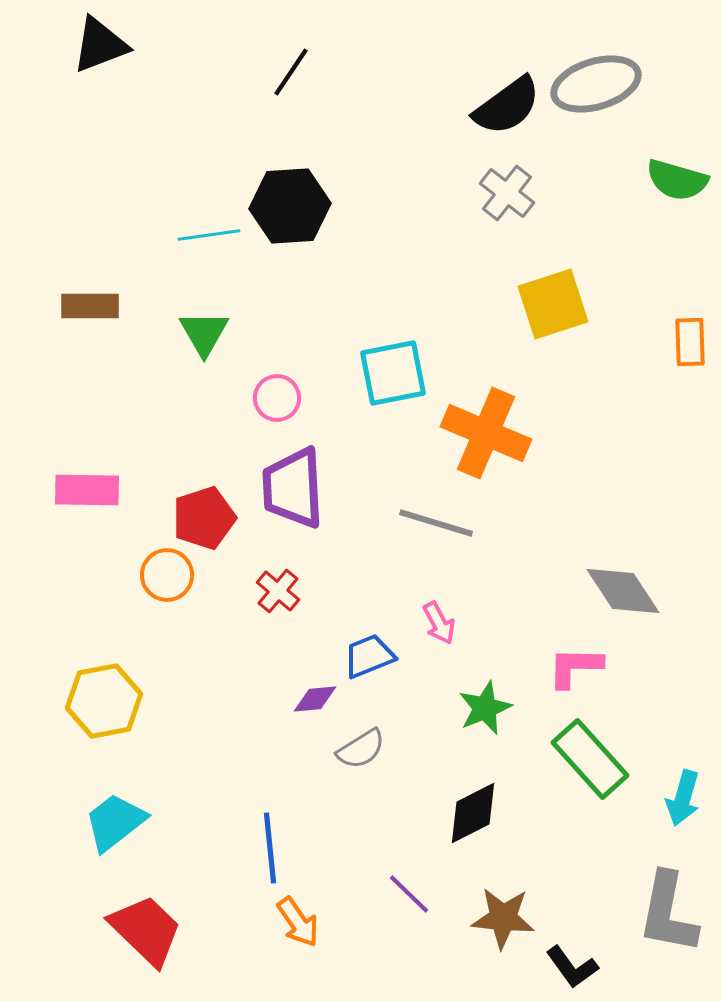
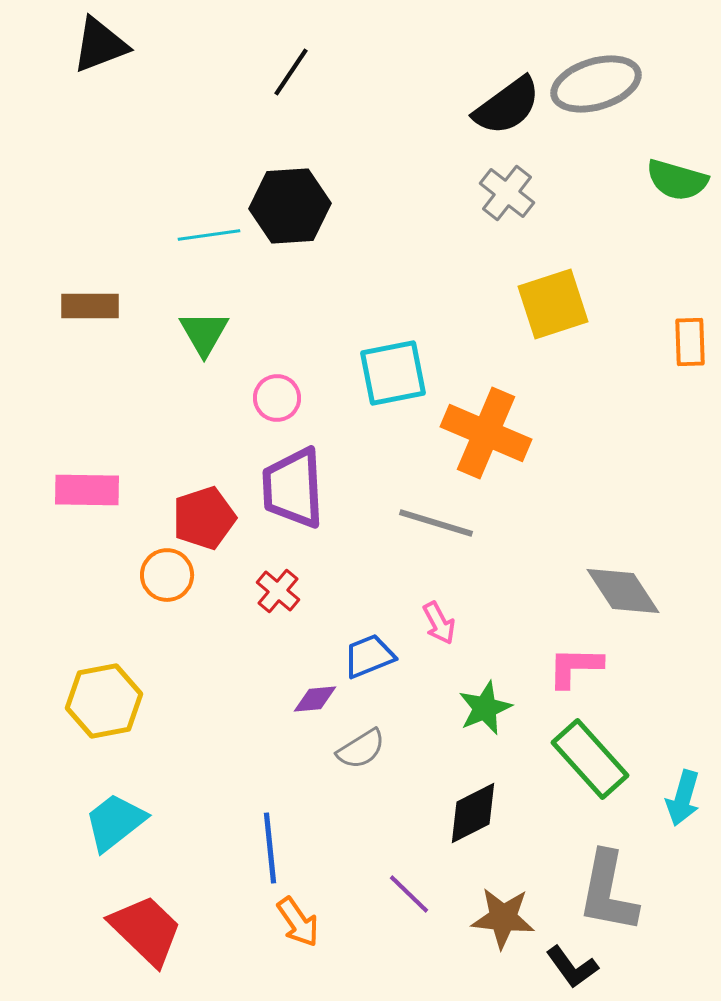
gray L-shape: moved 60 px left, 21 px up
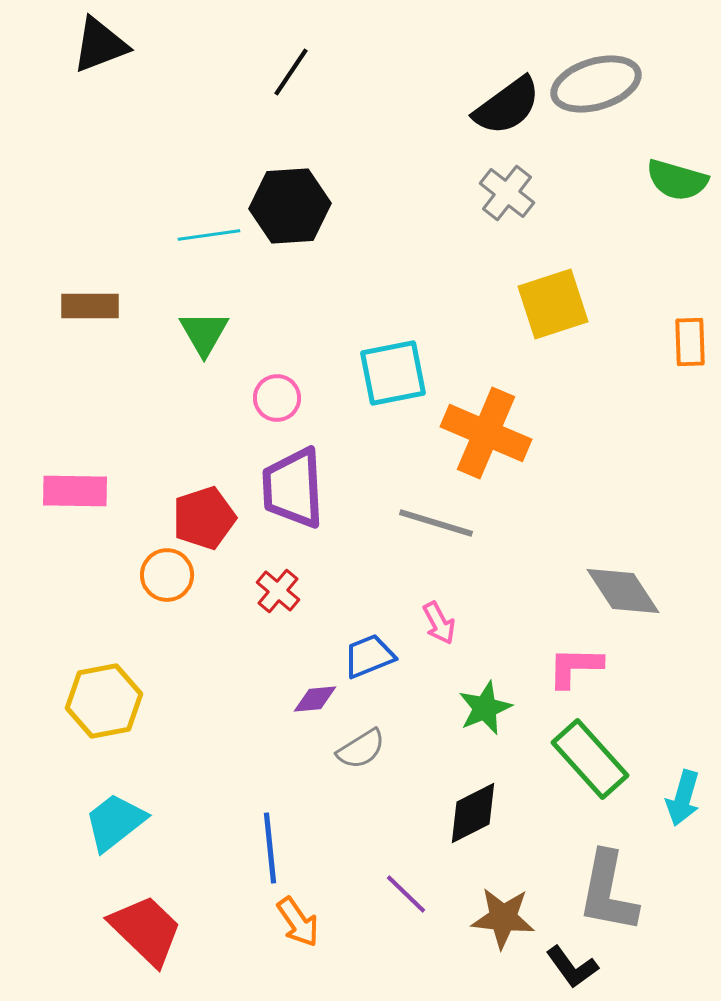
pink rectangle: moved 12 px left, 1 px down
purple line: moved 3 px left
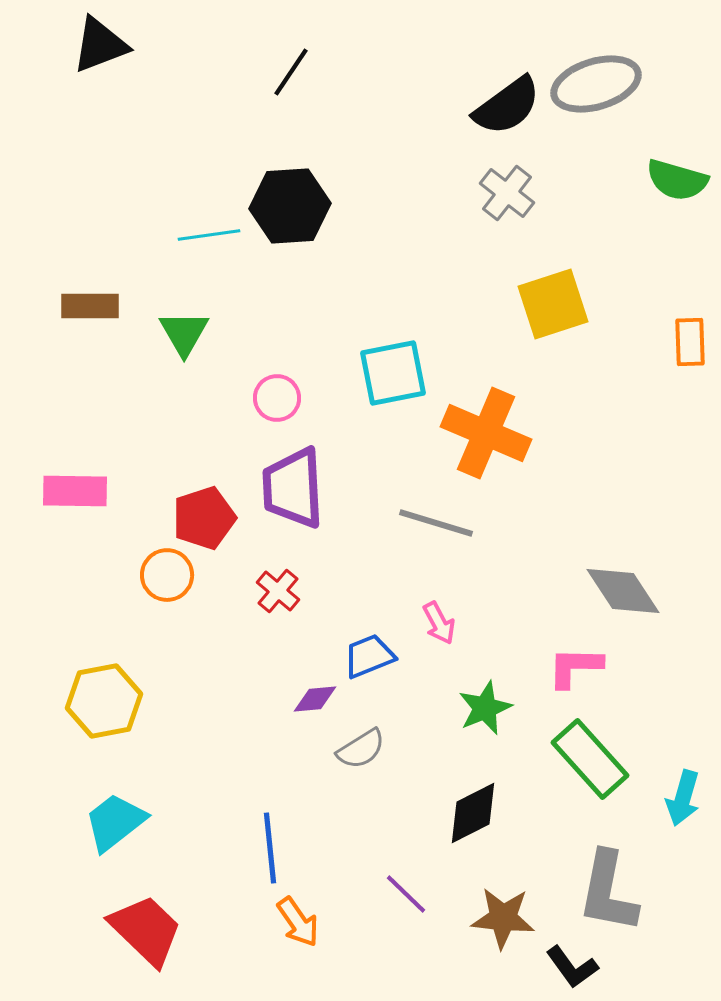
green triangle: moved 20 px left
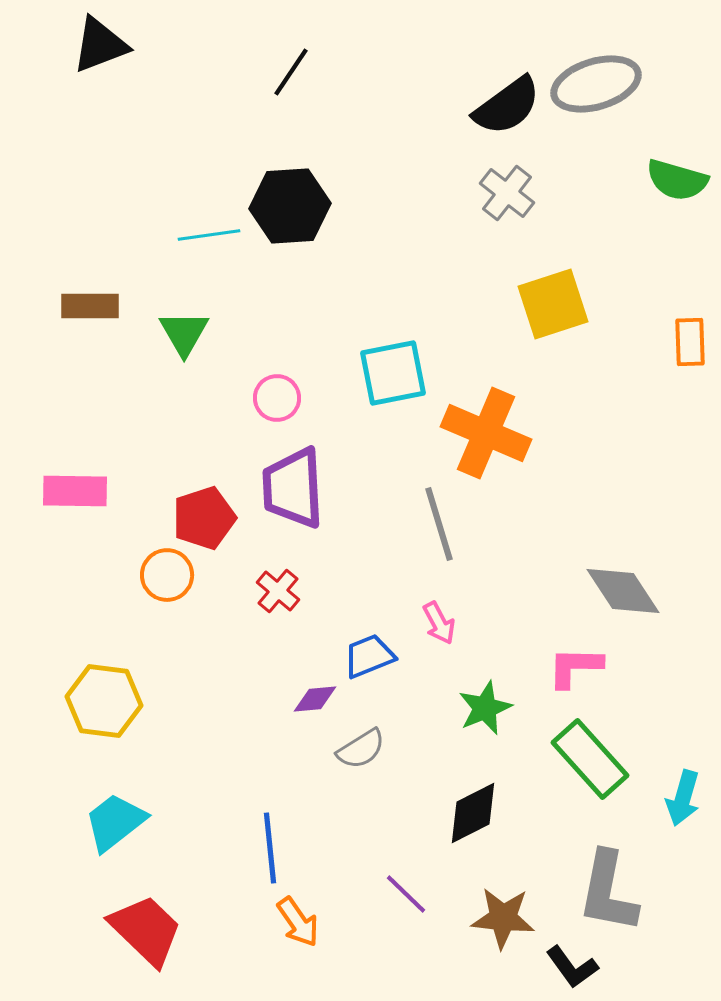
gray line: moved 3 px right, 1 px down; rotated 56 degrees clockwise
yellow hexagon: rotated 18 degrees clockwise
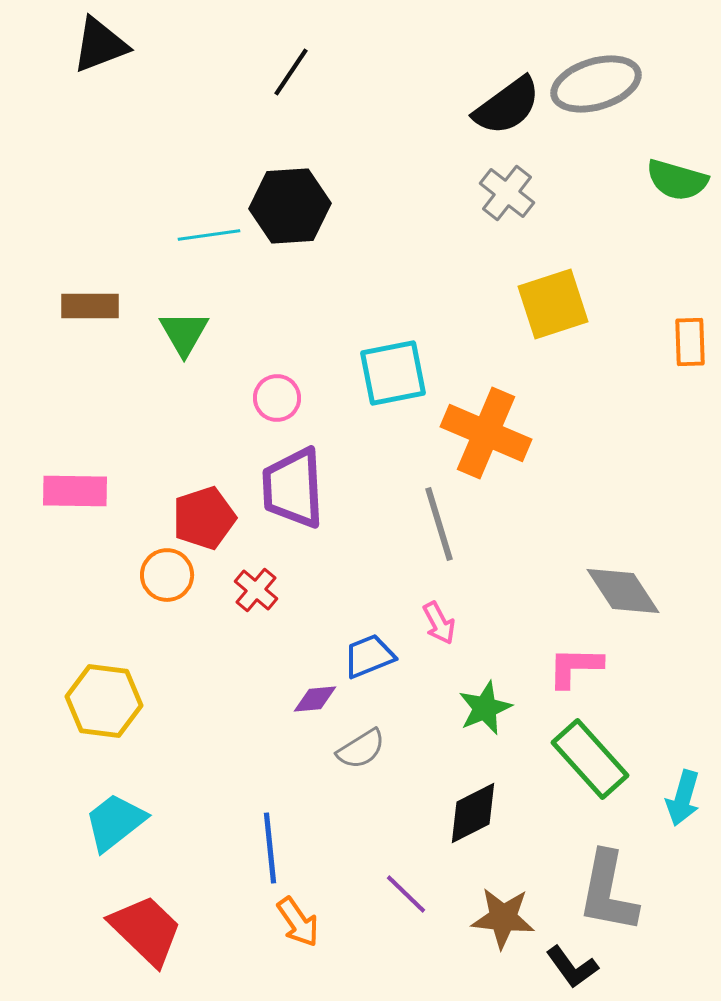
red cross: moved 22 px left, 1 px up
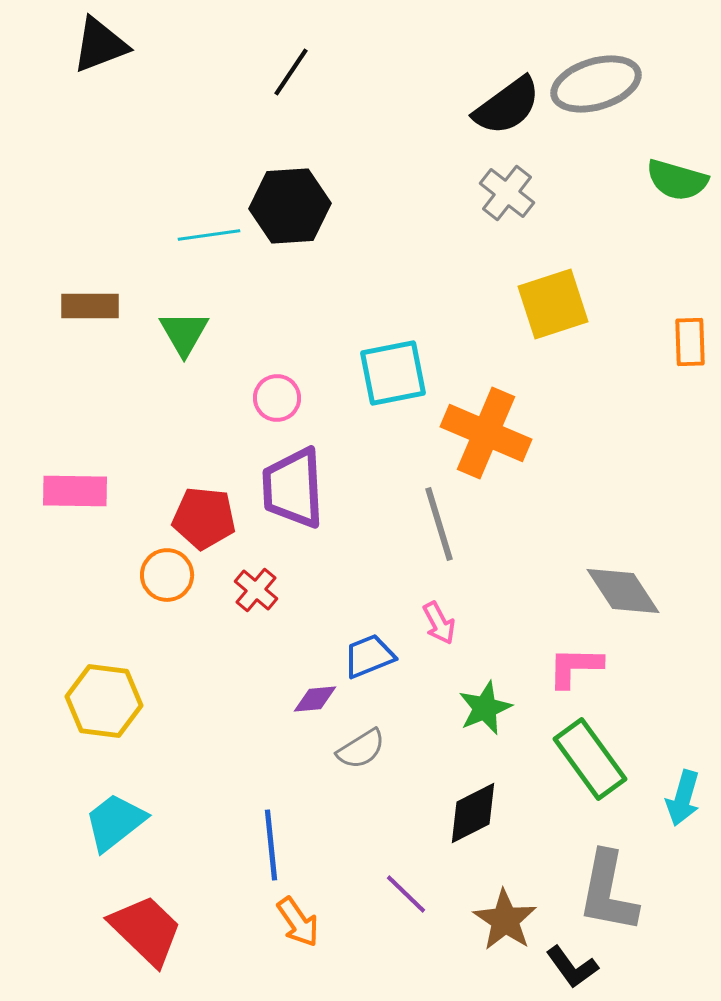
red pentagon: rotated 24 degrees clockwise
green rectangle: rotated 6 degrees clockwise
blue line: moved 1 px right, 3 px up
brown star: moved 2 px right, 2 px down; rotated 28 degrees clockwise
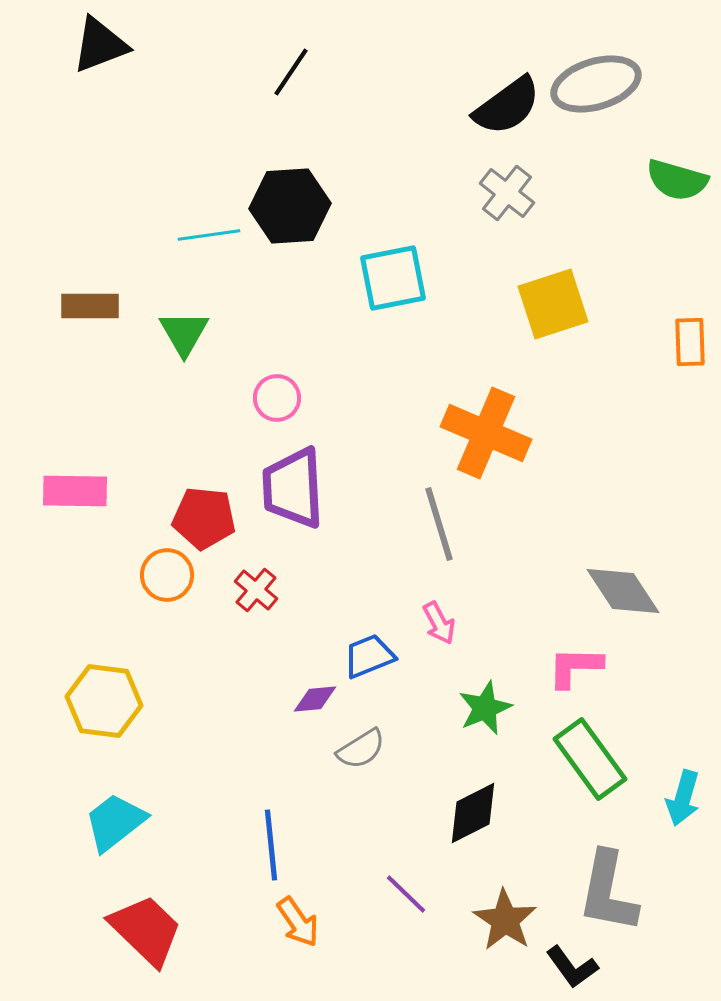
cyan square: moved 95 px up
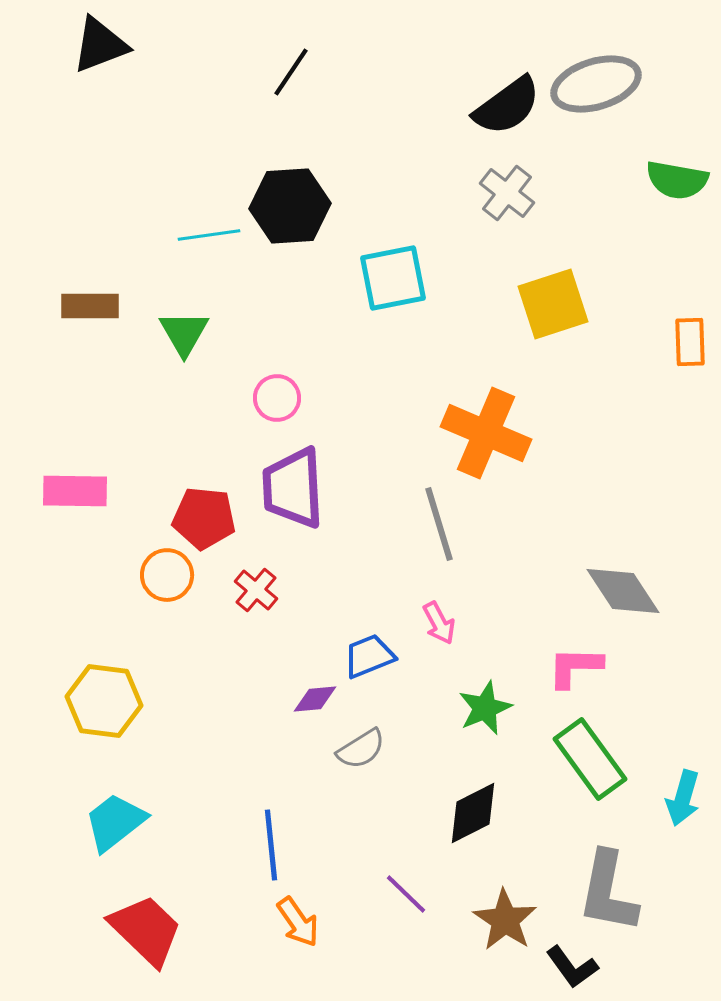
green semicircle: rotated 6 degrees counterclockwise
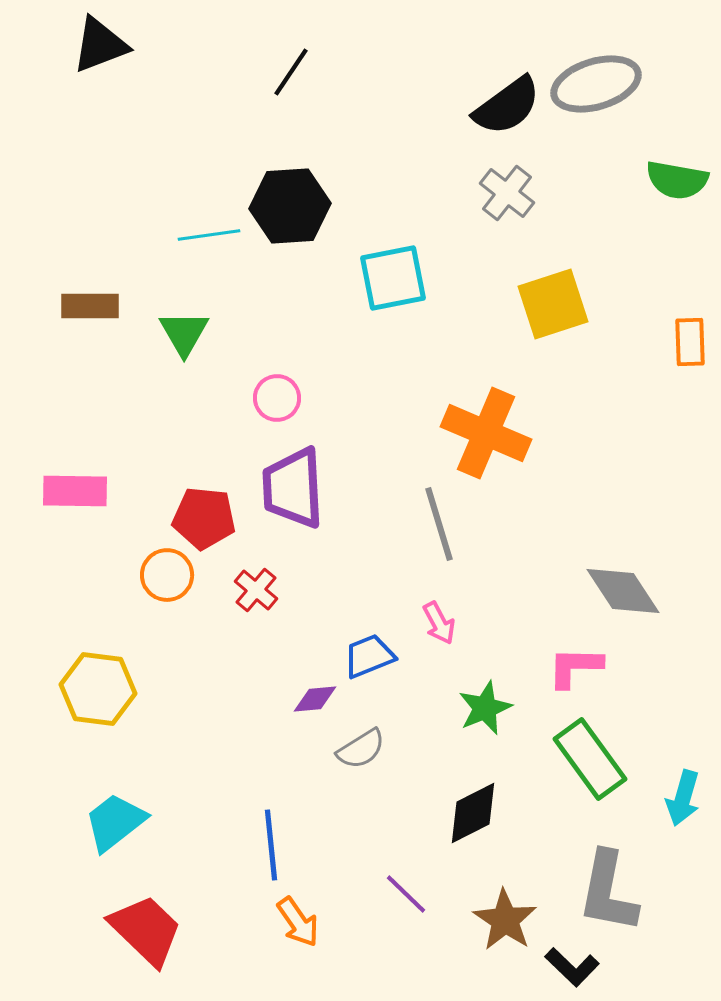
yellow hexagon: moved 6 px left, 12 px up
black L-shape: rotated 10 degrees counterclockwise
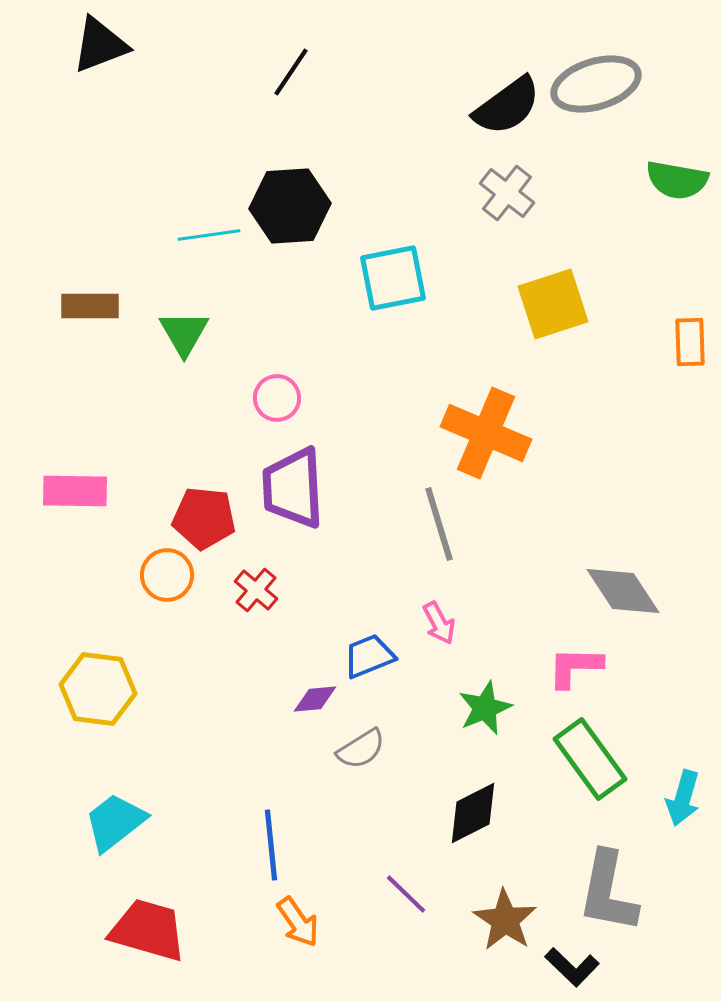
red trapezoid: moved 2 px right; rotated 28 degrees counterclockwise
